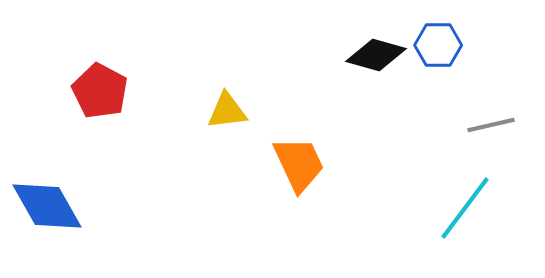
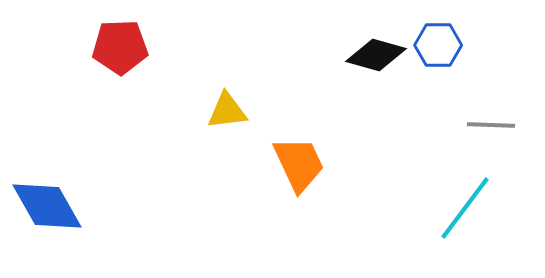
red pentagon: moved 20 px right, 44 px up; rotated 30 degrees counterclockwise
gray line: rotated 15 degrees clockwise
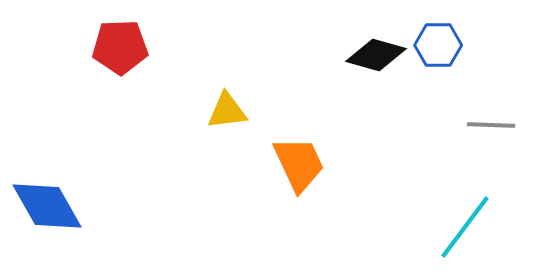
cyan line: moved 19 px down
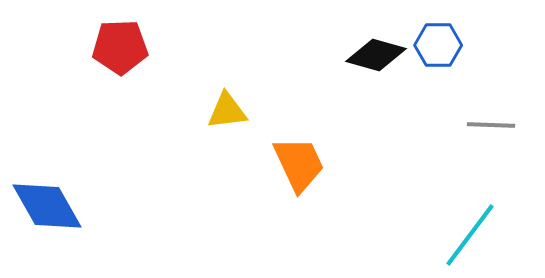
cyan line: moved 5 px right, 8 px down
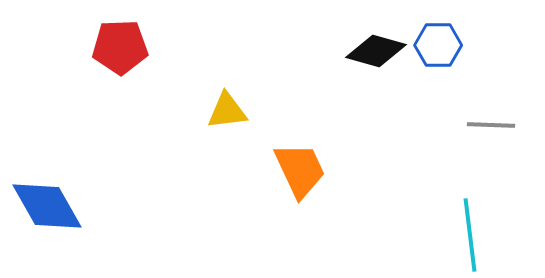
black diamond: moved 4 px up
orange trapezoid: moved 1 px right, 6 px down
cyan line: rotated 44 degrees counterclockwise
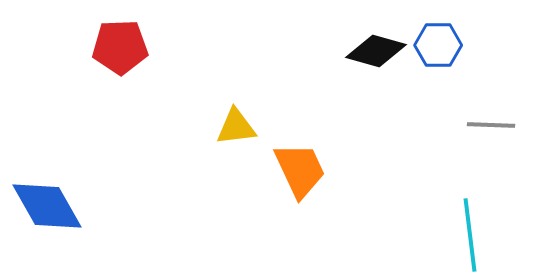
yellow triangle: moved 9 px right, 16 px down
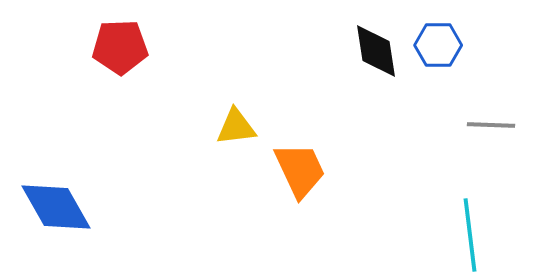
black diamond: rotated 66 degrees clockwise
blue diamond: moved 9 px right, 1 px down
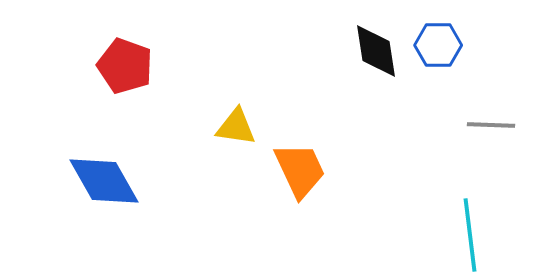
red pentagon: moved 5 px right, 19 px down; rotated 22 degrees clockwise
yellow triangle: rotated 15 degrees clockwise
blue diamond: moved 48 px right, 26 px up
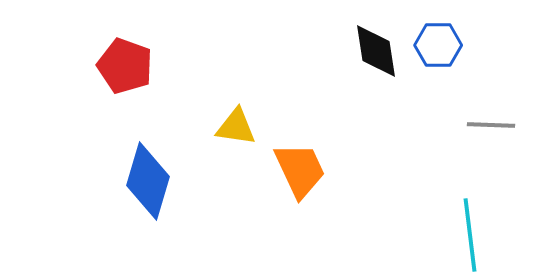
blue diamond: moved 44 px right; rotated 46 degrees clockwise
